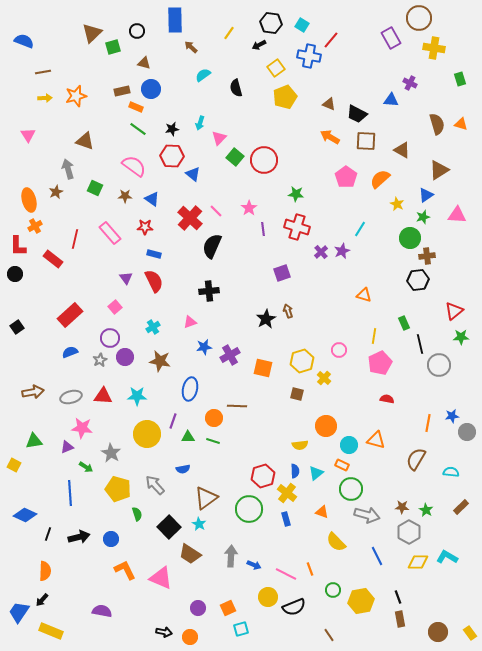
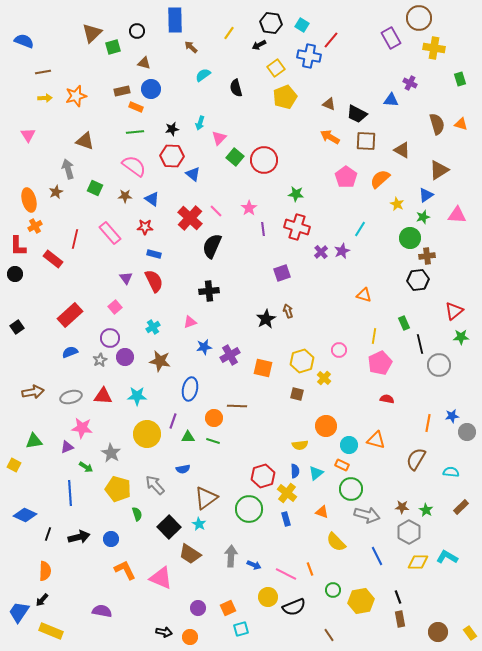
green line at (138, 129): moved 3 px left, 3 px down; rotated 42 degrees counterclockwise
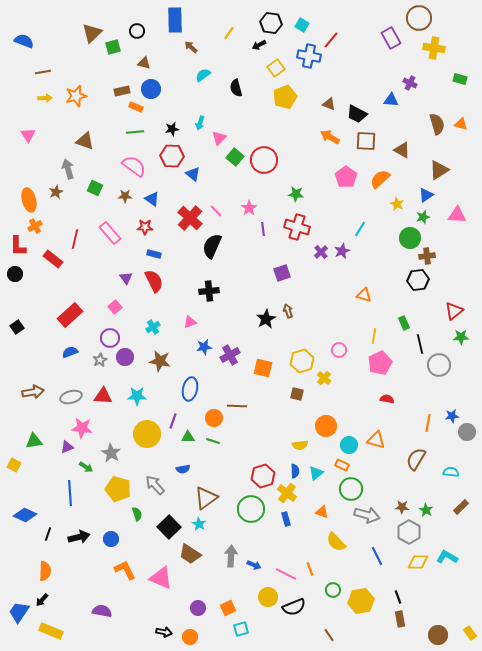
green rectangle at (460, 79): rotated 56 degrees counterclockwise
green circle at (249, 509): moved 2 px right
brown circle at (438, 632): moved 3 px down
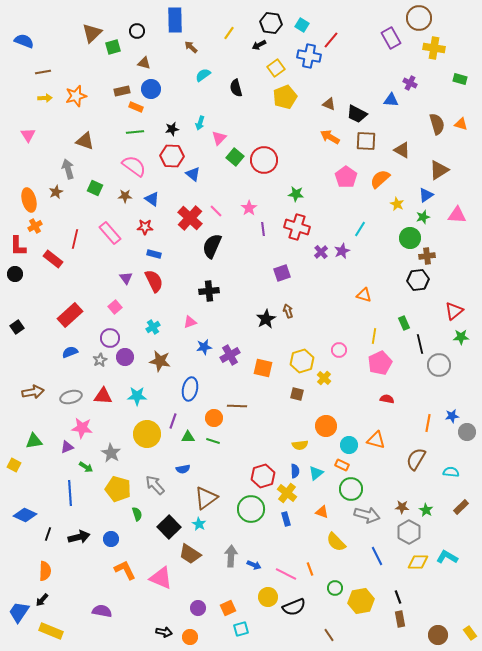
green circle at (333, 590): moved 2 px right, 2 px up
